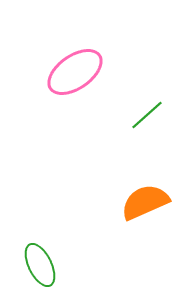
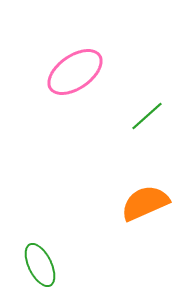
green line: moved 1 px down
orange semicircle: moved 1 px down
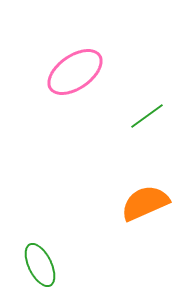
green line: rotated 6 degrees clockwise
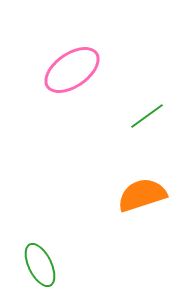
pink ellipse: moved 3 px left, 2 px up
orange semicircle: moved 3 px left, 8 px up; rotated 6 degrees clockwise
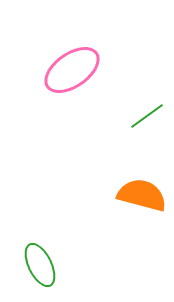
orange semicircle: rotated 33 degrees clockwise
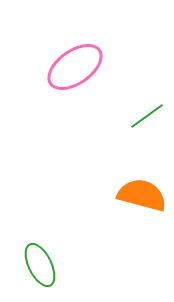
pink ellipse: moved 3 px right, 3 px up
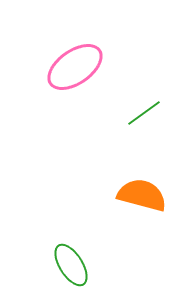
green line: moved 3 px left, 3 px up
green ellipse: moved 31 px right; rotated 6 degrees counterclockwise
